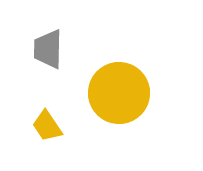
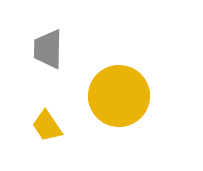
yellow circle: moved 3 px down
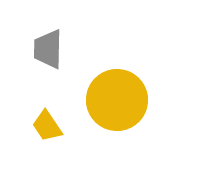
yellow circle: moved 2 px left, 4 px down
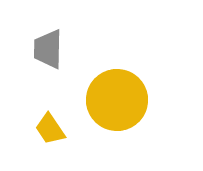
yellow trapezoid: moved 3 px right, 3 px down
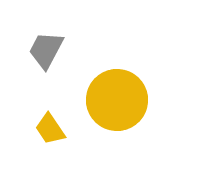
gray trapezoid: moved 2 px left, 1 px down; rotated 27 degrees clockwise
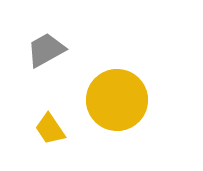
gray trapezoid: rotated 33 degrees clockwise
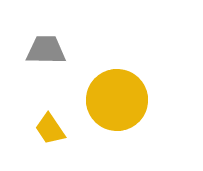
gray trapezoid: rotated 30 degrees clockwise
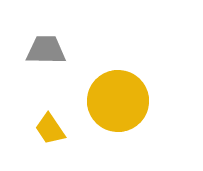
yellow circle: moved 1 px right, 1 px down
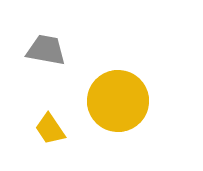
gray trapezoid: rotated 9 degrees clockwise
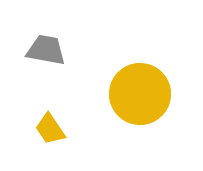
yellow circle: moved 22 px right, 7 px up
